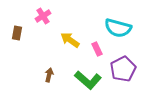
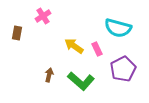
yellow arrow: moved 4 px right, 6 px down
green L-shape: moved 7 px left, 1 px down
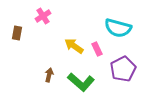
green L-shape: moved 1 px down
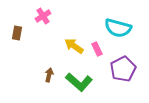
green L-shape: moved 2 px left
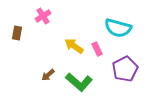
purple pentagon: moved 2 px right
brown arrow: moved 1 px left; rotated 144 degrees counterclockwise
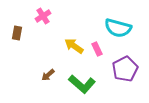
green L-shape: moved 3 px right, 2 px down
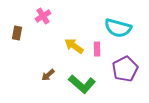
pink rectangle: rotated 24 degrees clockwise
